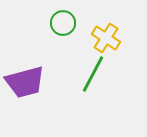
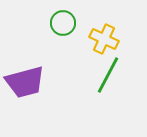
yellow cross: moved 2 px left, 1 px down; rotated 8 degrees counterclockwise
green line: moved 15 px right, 1 px down
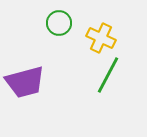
green circle: moved 4 px left
yellow cross: moved 3 px left, 1 px up
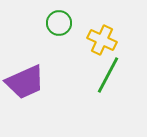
yellow cross: moved 1 px right, 2 px down
purple trapezoid: rotated 9 degrees counterclockwise
